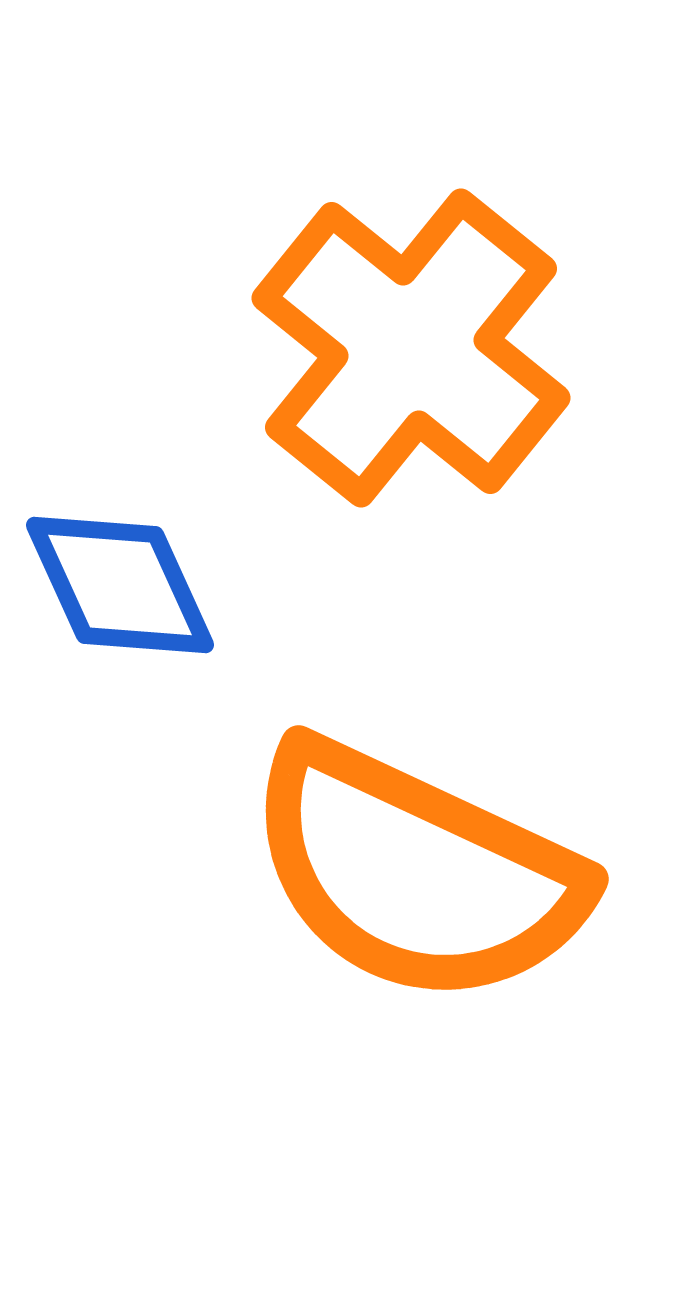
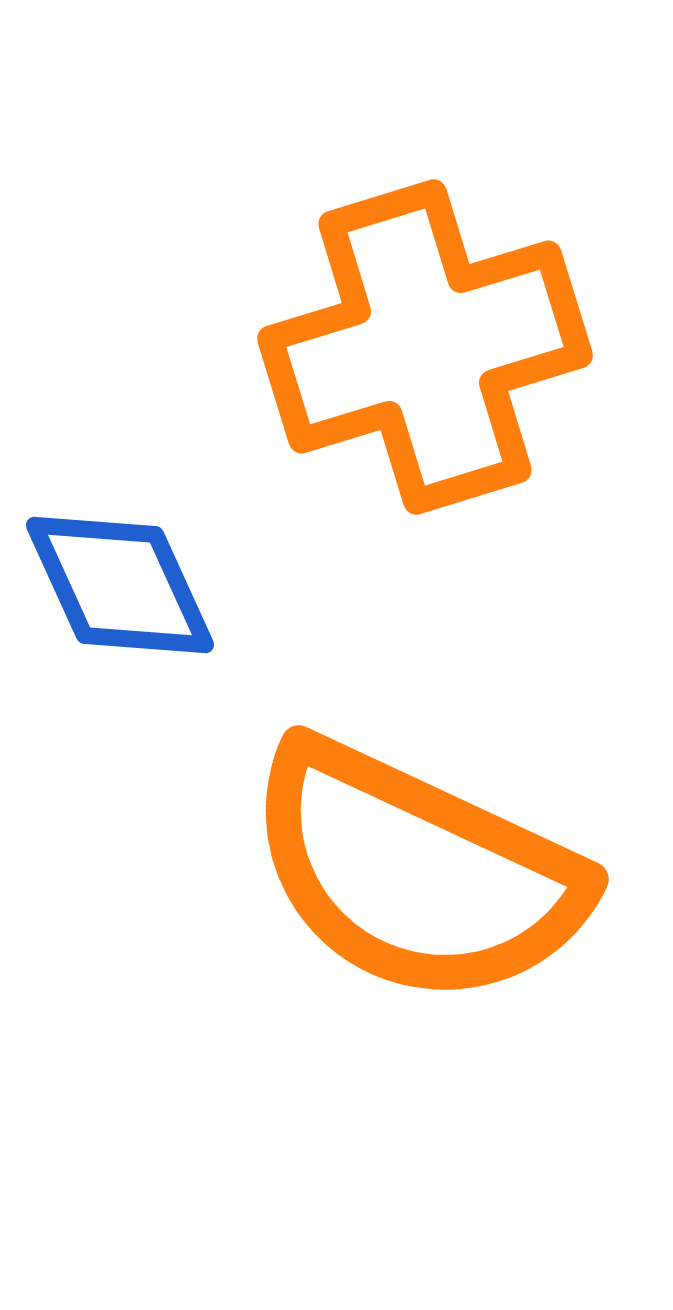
orange cross: moved 14 px right, 1 px up; rotated 34 degrees clockwise
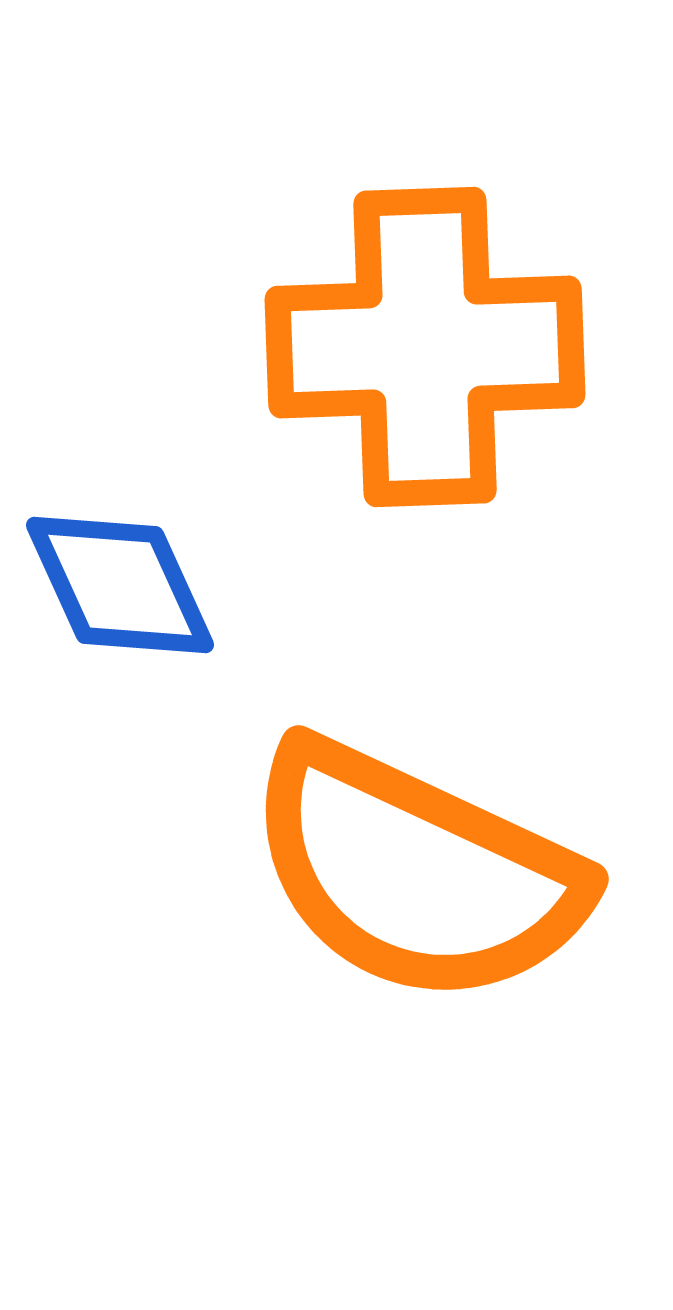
orange cross: rotated 15 degrees clockwise
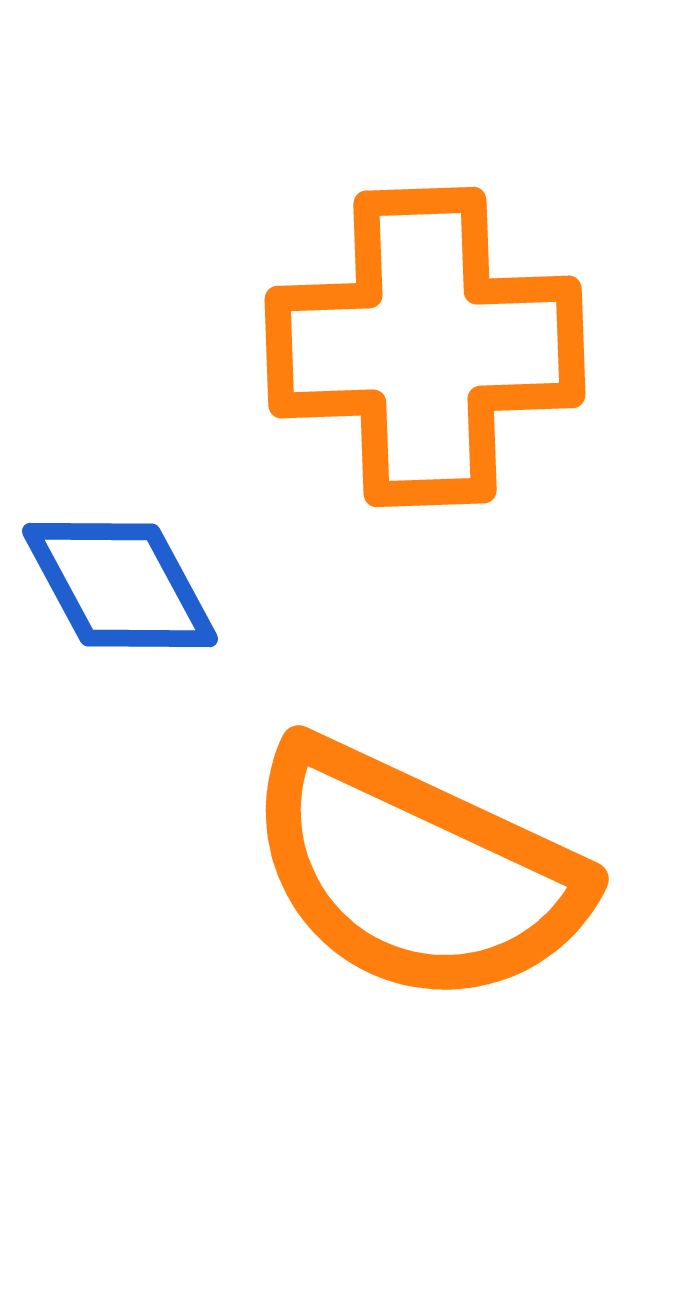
blue diamond: rotated 4 degrees counterclockwise
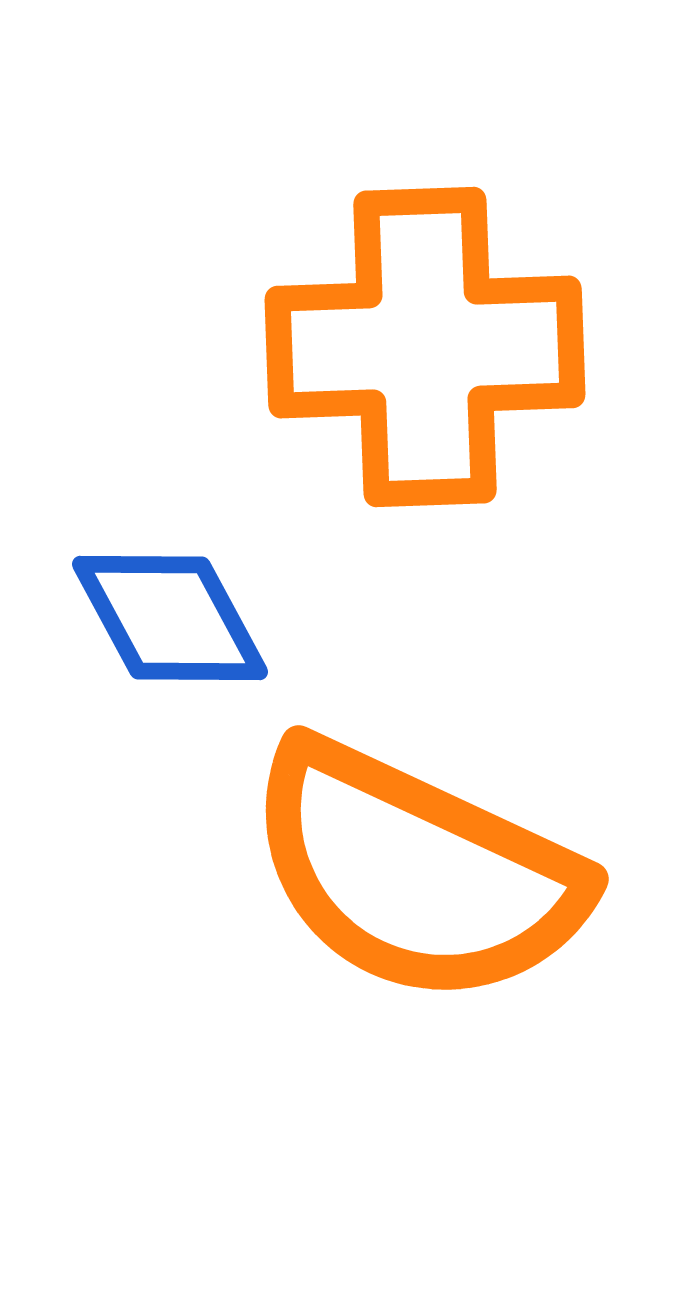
blue diamond: moved 50 px right, 33 px down
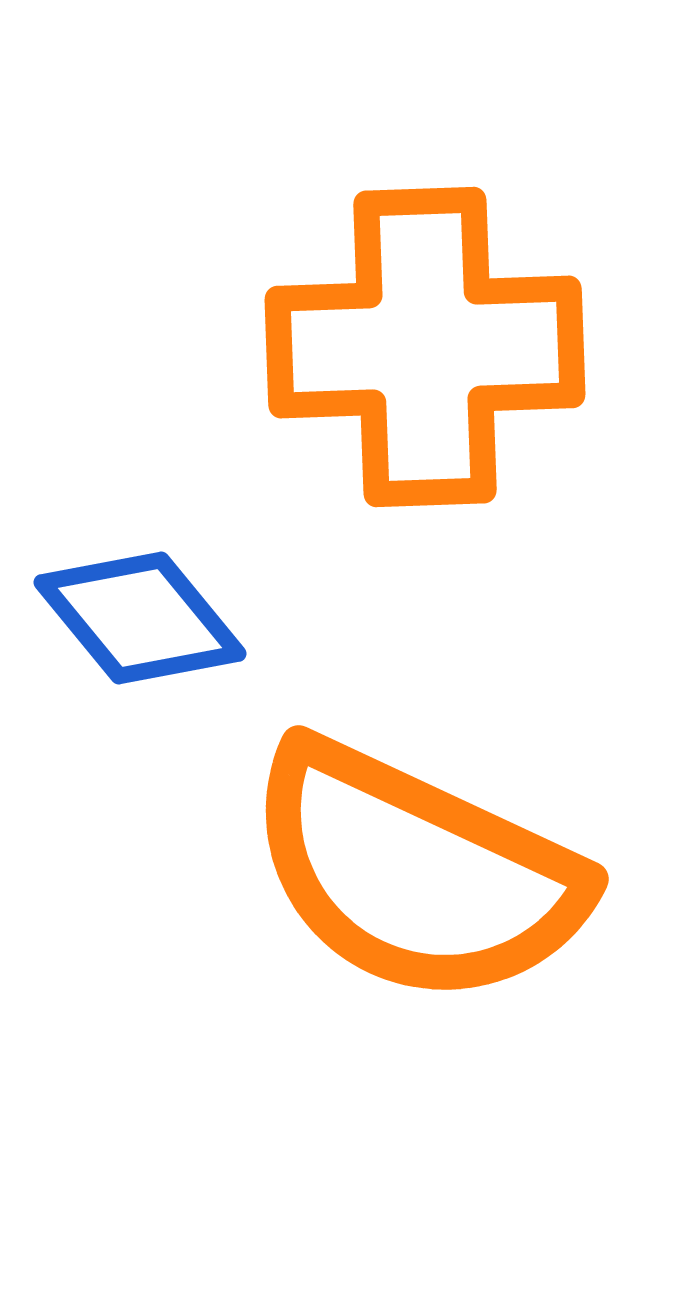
blue diamond: moved 30 px left; rotated 11 degrees counterclockwise
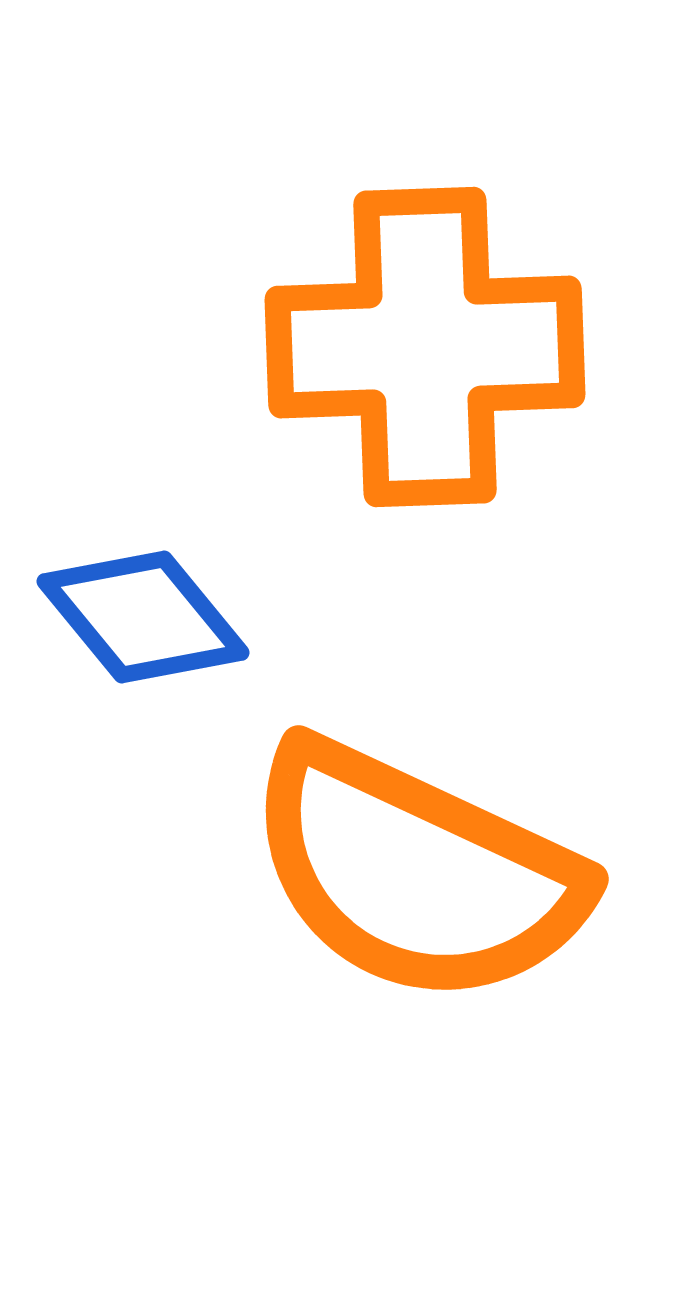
blue diamond: moved 3 px right, 1 px up
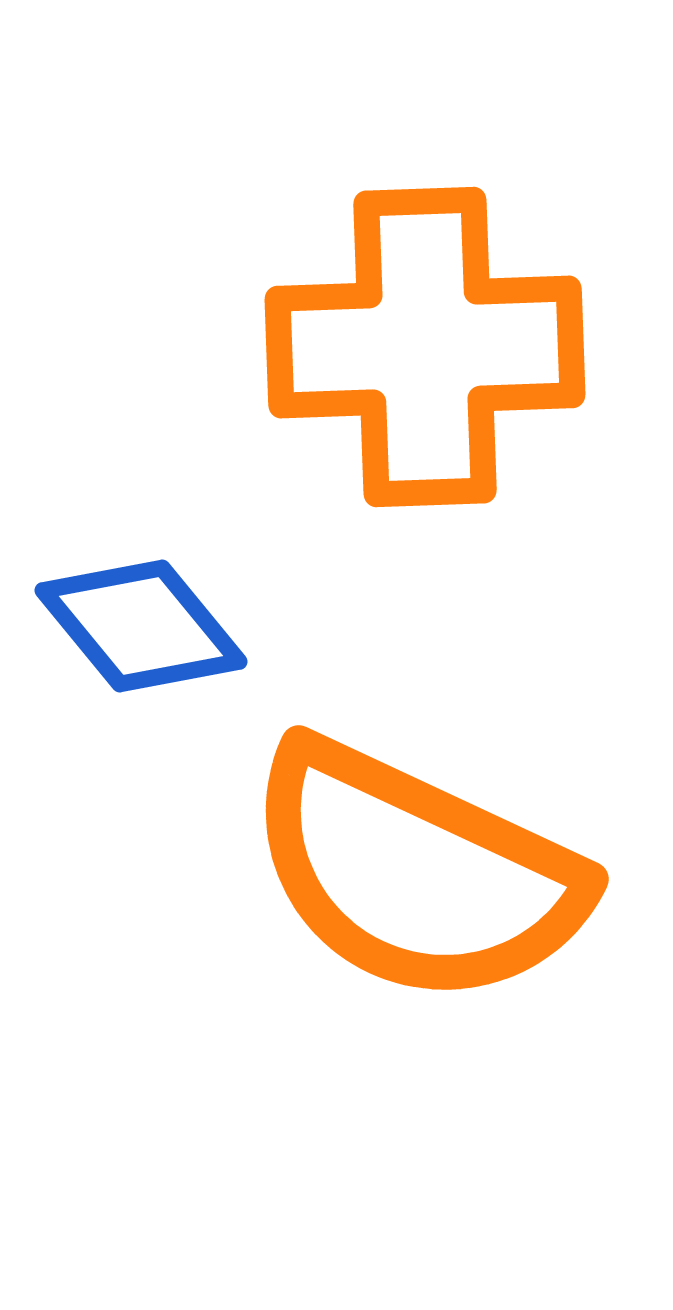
blue diamond: moved 2 px left, 9 px down
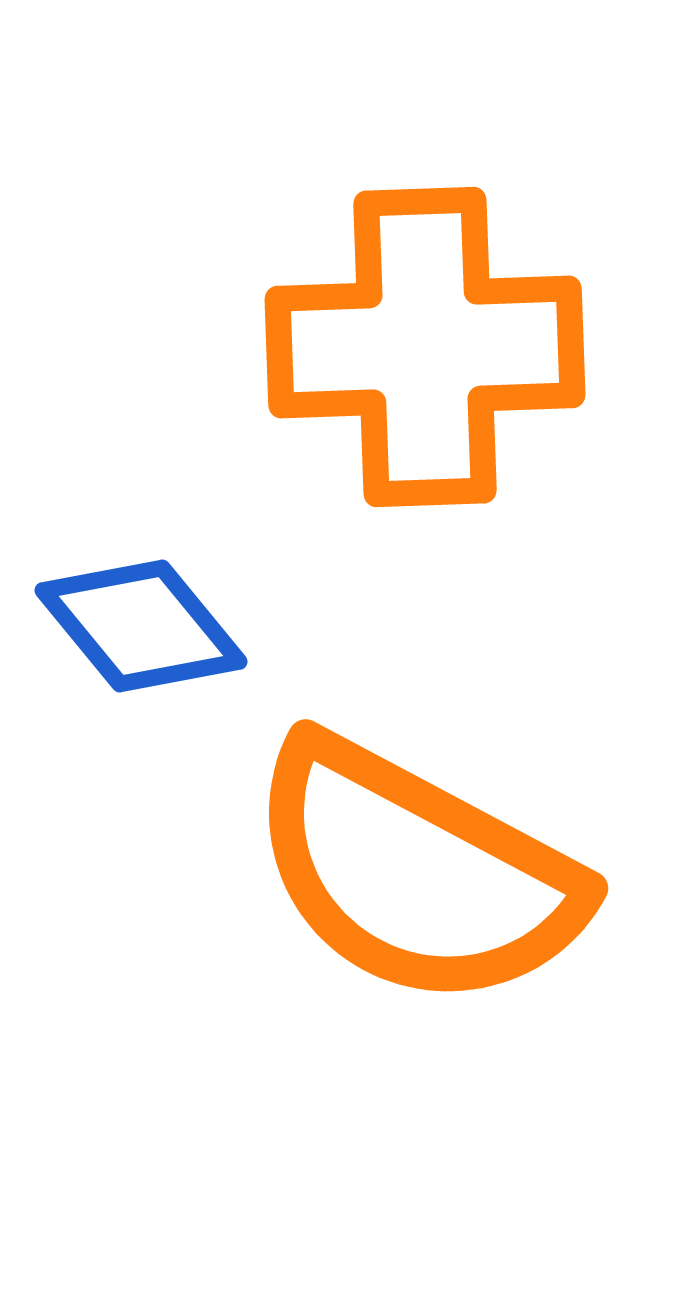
orange semicircle: rotated 3 degrees clockwise
